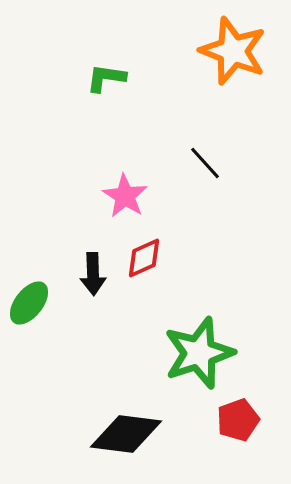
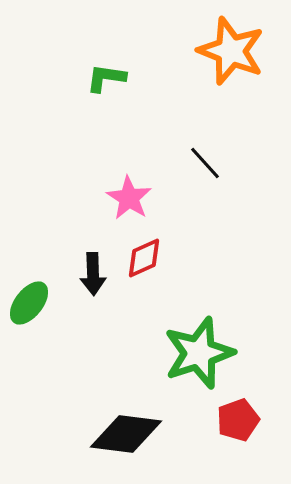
orange star: moved 2 px left
pink star: moved 4 px right, 2 px down
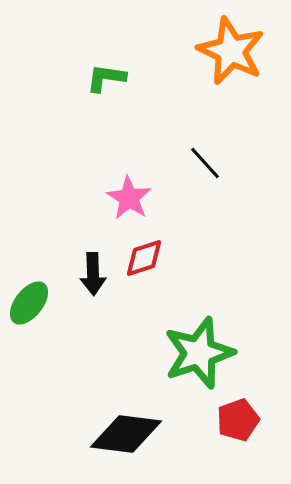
orange star: rotated 4 degrees clockwise
red diamond: rotated 6 degrees clockwise
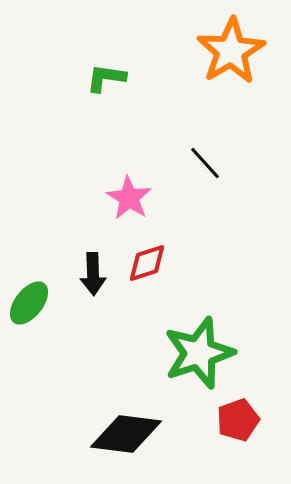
orange star: rotated 16 degrees clockwise
red diamond: moved 3 px right, 5 px down
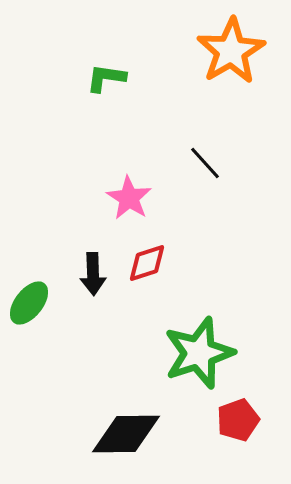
black diamond: rotated 8 degrees counterclockwise
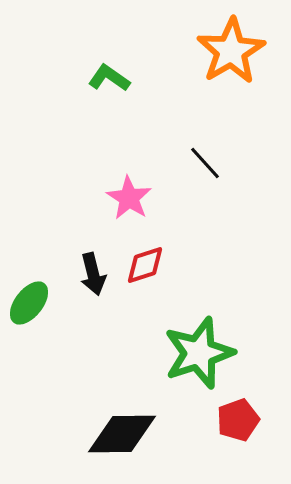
green L-shape: moved 3 px right; rotated 27 degrees clockwise
red diamond: moved 2 px left, 2 px down
black arrow: rotated 12 degrees counterclockwise
black diamond: moved 4 px left
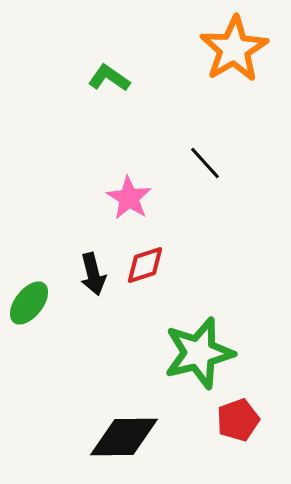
orange star: moved 3 px right, 2 px up
green star: rotated 4 degrees clockwise
black diamond: moved 2 px right, 3 px down
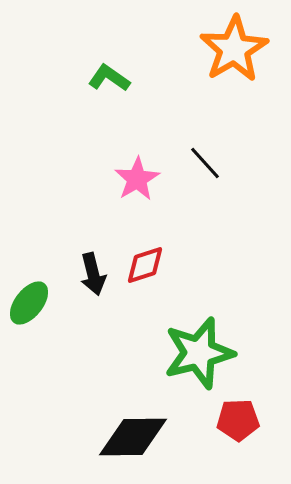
pink star: moved 8 px right, 19 px up; rotated 9 degrees clockwise
red pentagon: rotated 18 degrees clockwise
black diamond: moved 9 px right
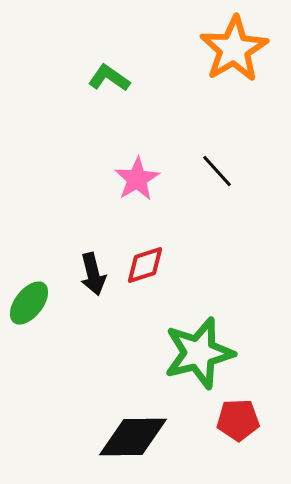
black line: moved 12 px right, 8 px down
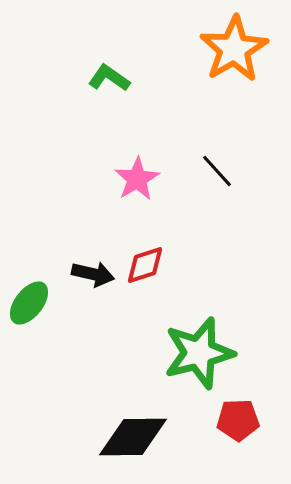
black arrow: rotated 63 degrees counterclockwise
